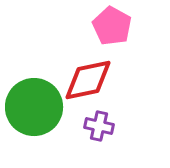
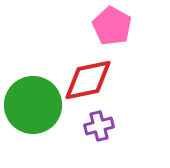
green circle: moved 1 px left, 2 px up
purple cross: rotated 28 degrees counterclockwise
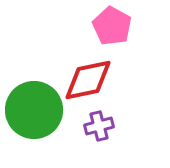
green circle: moved 1 px right, 5 px down
